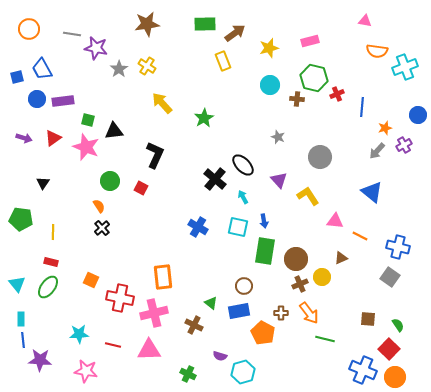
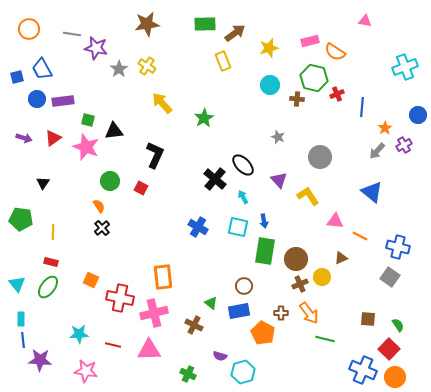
orange semicircle at (377, 51): moved 42 px left, 1 px down; rotated 25 degrees clockwise
orange star at (385, 128): rotated 16 degrees counterclockwise
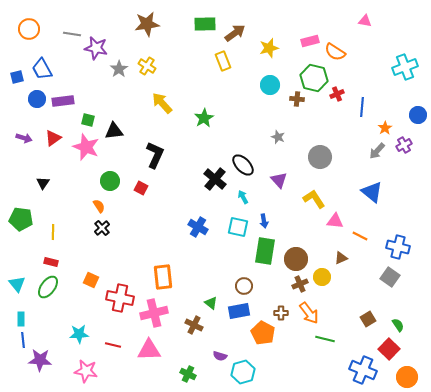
yellow L-shape at (308, 196): moved 6 px right, 3 px down
brown square at (368, 319): rotated 35 degrees counterclockwise
orange circle at (395, 377): moved 12 px right
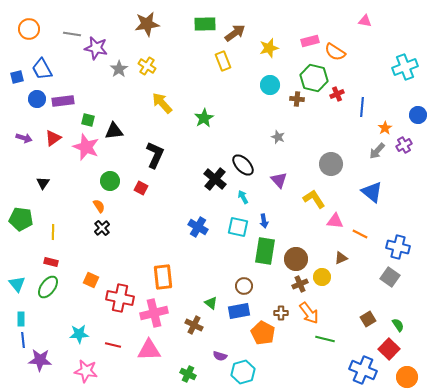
gray circle at (320, 157): moved 11 px right, 7 px down
orange line at (360, 236): moved 2 px up
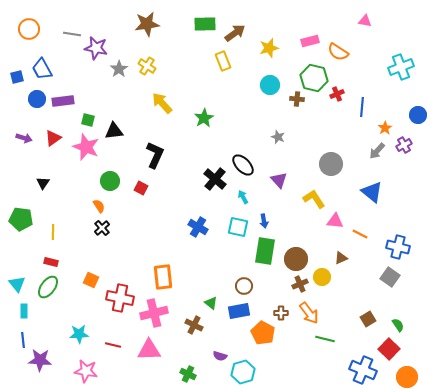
orange semicircle at (335, 52): moved 3 px right
cyan cross at (405, 67): moved 4 px left
cyan rectangle at (21, 319): moved 3 px right, 8 px up
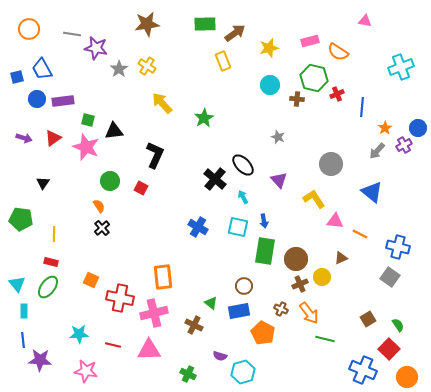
blue circle at (418, 115): moved 13 px down
yellow line at (53, 232): moved 1 px right, 2 px down
brown cross at (281, 313): moved 4 px up; rotated 24 degrees clockwise
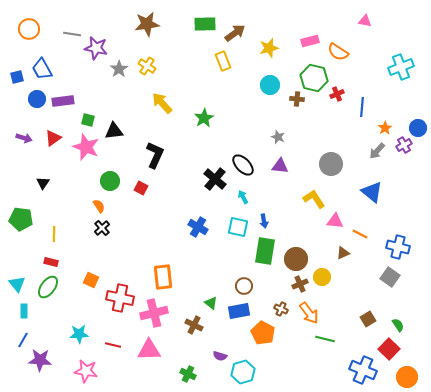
purple triangle at (279, 180): moved 1 px right, 14 px up; rotated 42 degrees counterclockwise
brown triangle at (341, 258): moved 2 px right, 5 px up
blue line at (23, 340): rotated 35 degrees clockwise
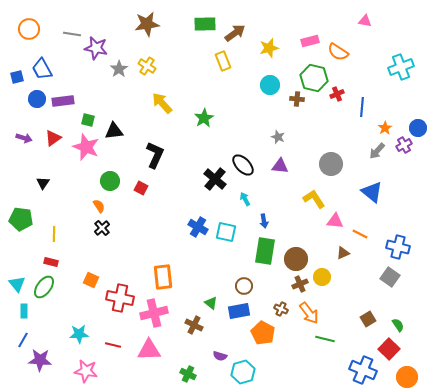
cyan arrow at (243, 197): moved 2 px right, 2 px down
cyan square at (238, 227): moved 12 px left, 5 px down
green ellipse at (48, 287): moved 4 px left
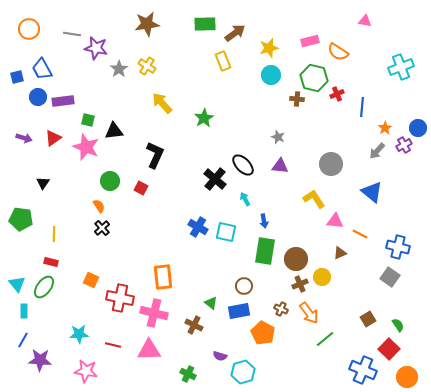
cyan circle at (270, 85): moved 1 px right, 10 px up
blue circle at (37, 99): moved 1 px right, 2 px up
brown triangle at (343, 253): moved 3 px left
pink cross at (154, 313): rotated 28 degrees clockwise
green line at (325, 339): rotated 54 degrees counterclockwise
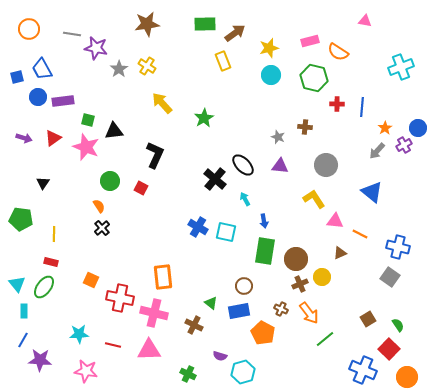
red cross at (337, 94): moved 10 px down; rotated 24 degrees clockwise
brown cross at (297, 99): moved 8 px right, 28 px down
gray circle at (331, 164): moved 5 px left, 1 px down
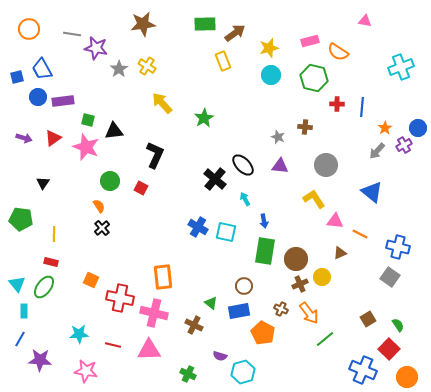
brown star at (147, 24): moved 4 px left
blue line at (23, 340): moved 3 px left, 1 px up
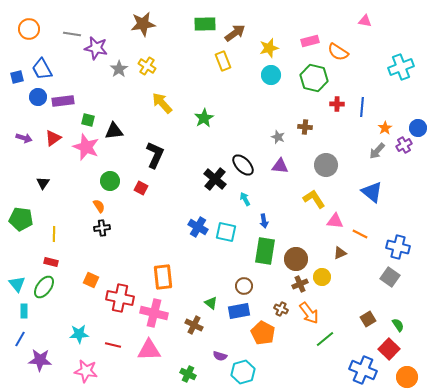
black cross at (102, 228): rotated 35 degrees clockwise
